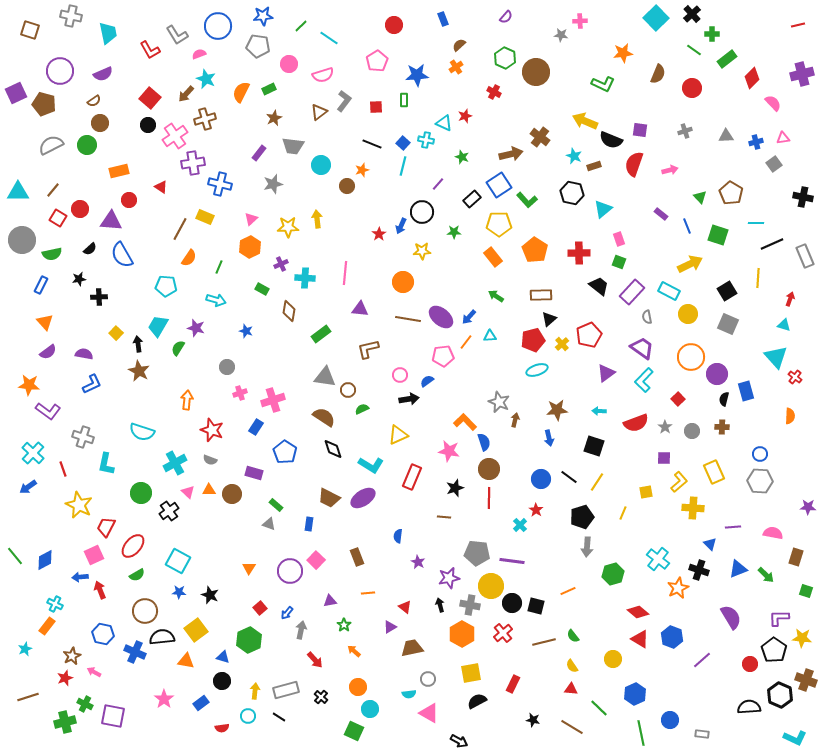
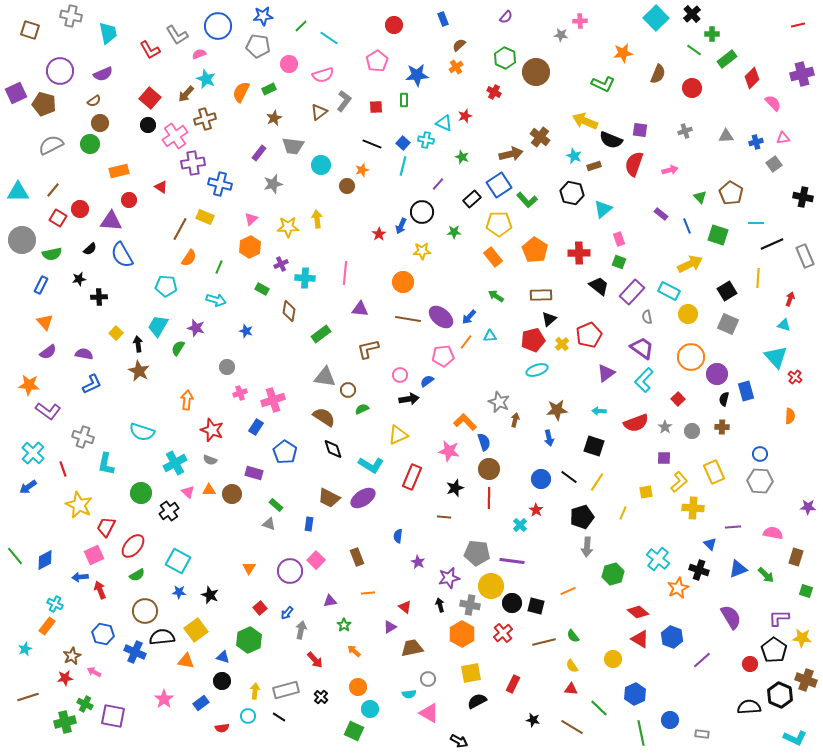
green circle at (87, 145): moved 3 px right, 1 px up
red star at (65, 678): rotated 14 degrees clockwise
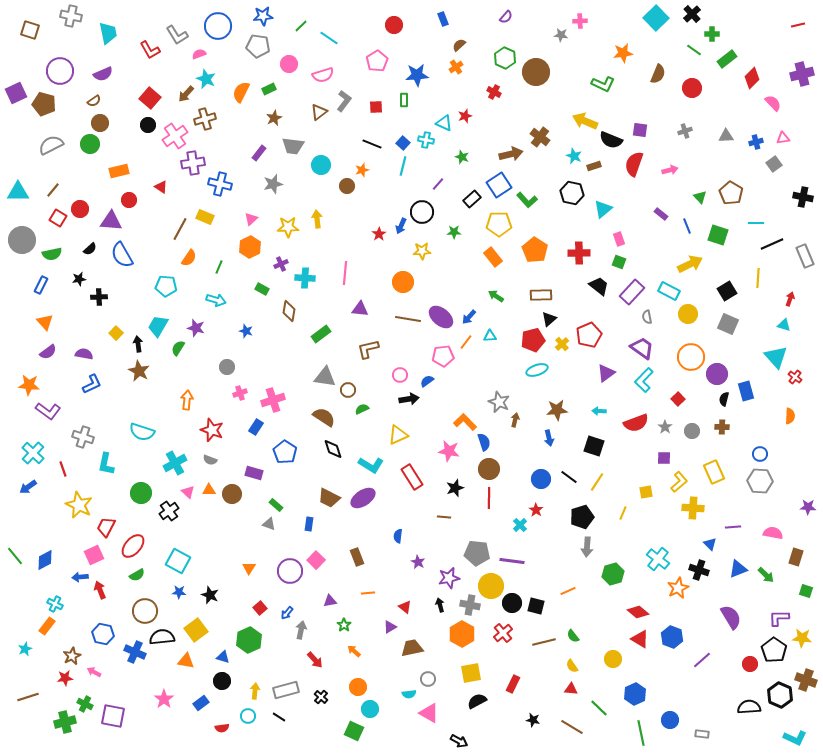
red rectangle at (412, 477): rotated 55 degrees counterclockwise
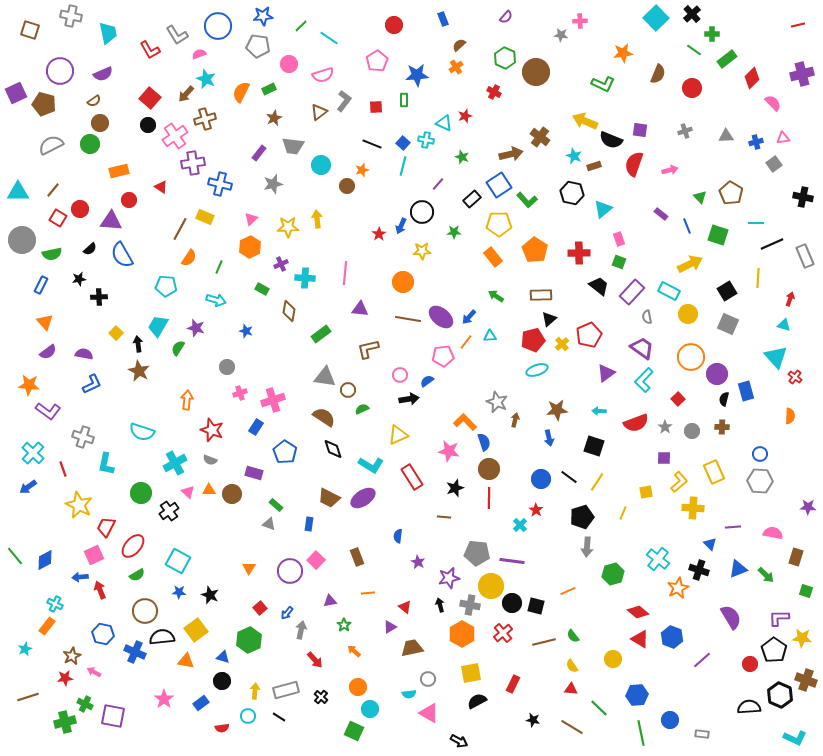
gray star at (499, 402): moved 2 px left
blue hexagon at (635, 694): moved 2 px right, 1 px down; rotated 20 degrees clockwise
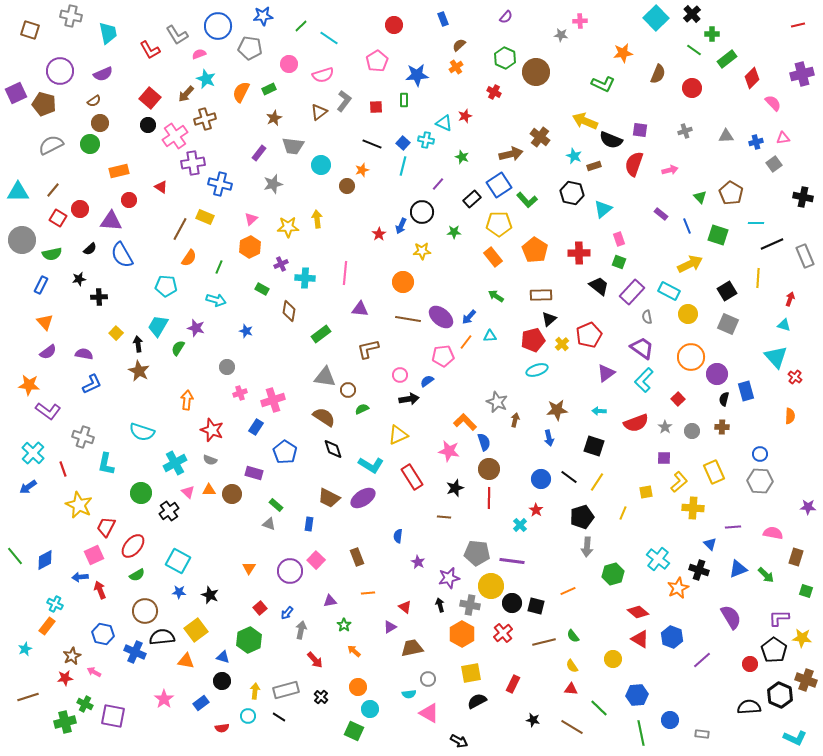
gray pentagon at (258, 46): moved 8 px left, 2 px down
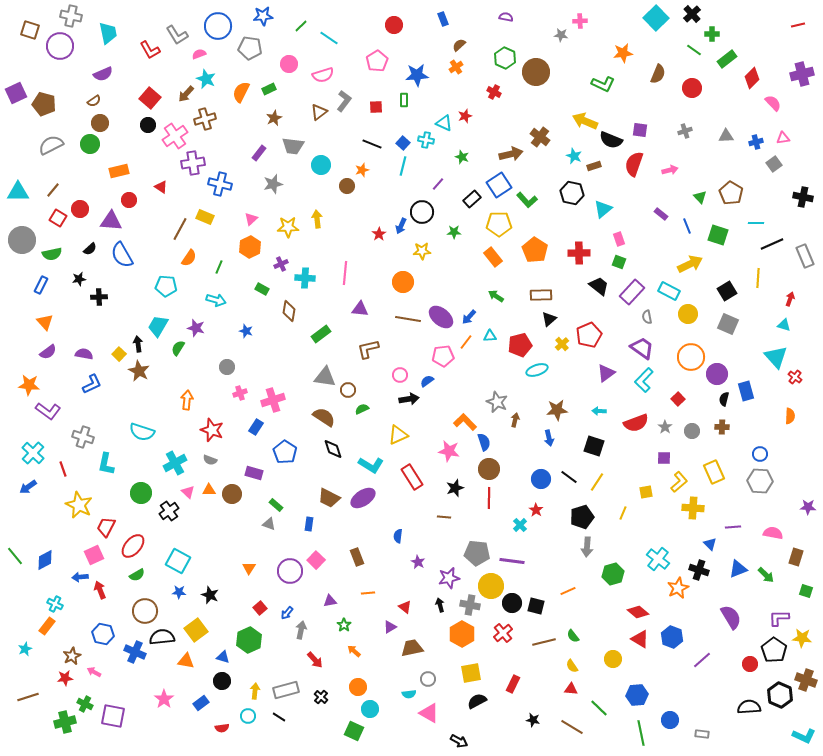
purple semicircle at (506, 17): rotated 120 degrees counterclockwise
purple circle at (60, 71): moved 25 px up
yellow square at (116, 333): moved 3 px right, 21 px down
red pentagon at (533, 340): moved 13 px left, 5 px down
cyan L-shape at (795, 738): moved 9 px right, 2 px up
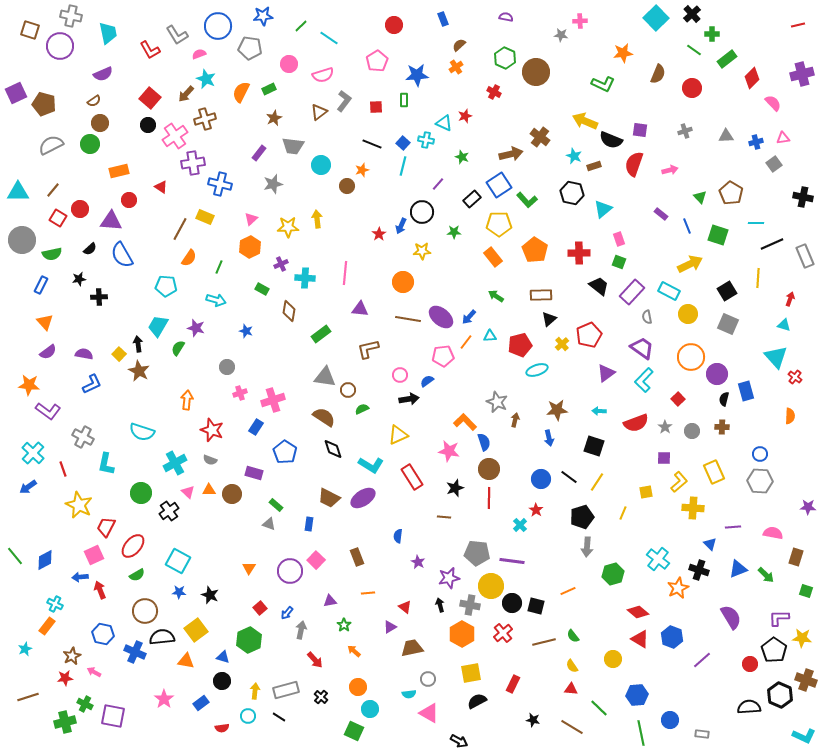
gray cross at (83, 437): rotated 10 degrees clockwise
